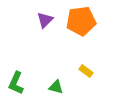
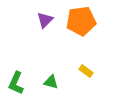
green triangle: moved 5 px left, 5 px up
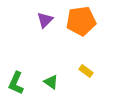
green triangle: rotated 21 degrees clockwise
